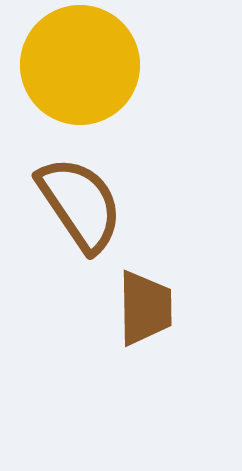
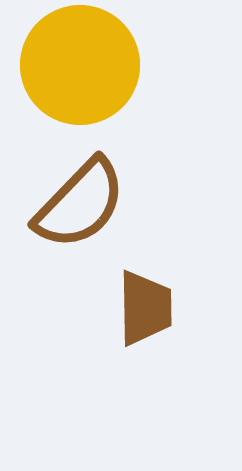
brown semicircle: rotated 78 degrees clockwise
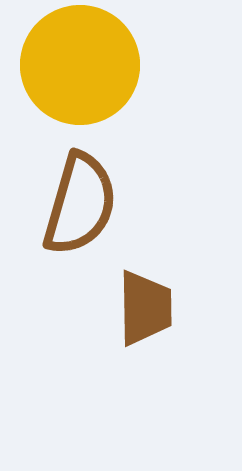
brown semicircle: rotated 28 degrees counterclockwise
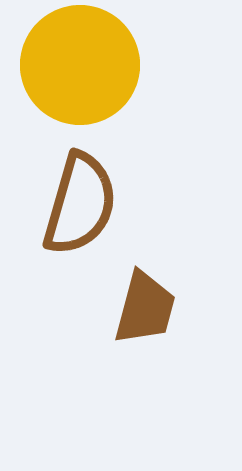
brown trapezoid: rotated 16 degrees clockwise
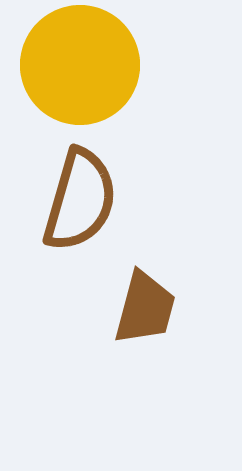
brown semicircle: moved 4 px up
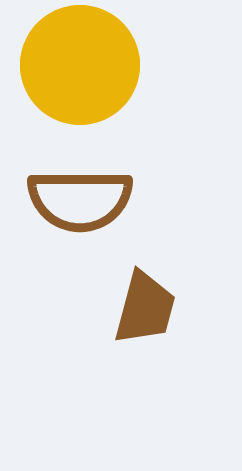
brown semicircle: rotated 74 degrees clockwise
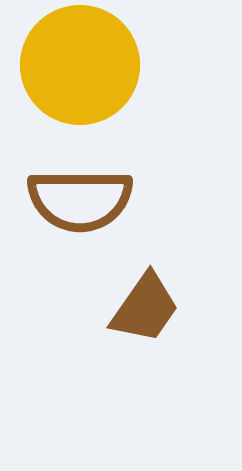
brown trapezoid: rotated 20 degrees clockwise
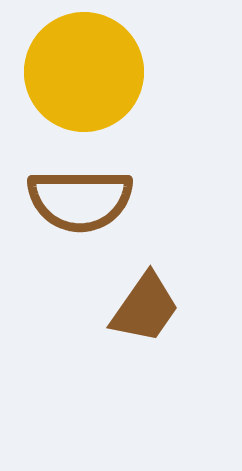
yellow circle: moved 4 px right, 7 px down
